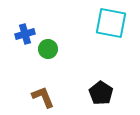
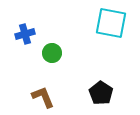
green circle: moved 4 px right, 4 px down
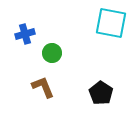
brown L-shape: moved 10 px up
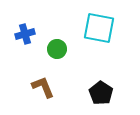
cyan square: moved 12 px left, 5 px down
green circle: moved 5 px right, 4 px up
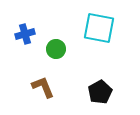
green circle: moved 1 px left
black pentagon: moved 1 px left, 1 px up; rotated 10 degrees clockwise
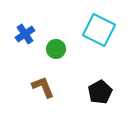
cyan square: moved 2 px down; rotated 16 degrees clockwise
blue cross: rotated 18 degrees counterclockwise
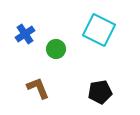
brown L-shape: moved 5 px left, 1 px down
black pentagon: rotated 20 degrees clockwise
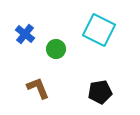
blue cross: rotated 18 degrees counterclockwise
